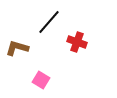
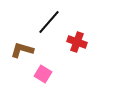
brown L-shape: moved 5 px right, 2 px down
pink square: moved 2 px right, 6 px up
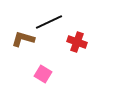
black line: rotated 24 degrees clockwise
brown L-shape: moved 1 px right, 11 px up
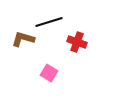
black line: rotated 8 degrees clockwise
pink square: moved 6 px right, 1 px up
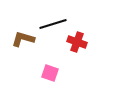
black line: moved 4 px right, 2 px down
pink square: moved 1 px right; rotated 12 degrees counterclockwise
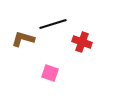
red cross: moved 5 px right
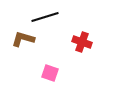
black line: moved 8 px left, 7 px up
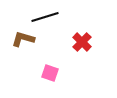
red cross: rotated 24 degrees clockwise
